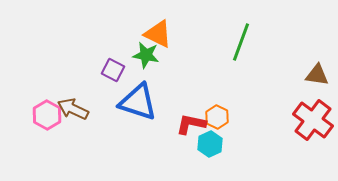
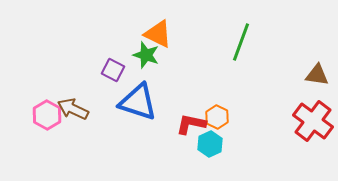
green star: rotated 8 degrees clockwise
red cross: moved 1 px down
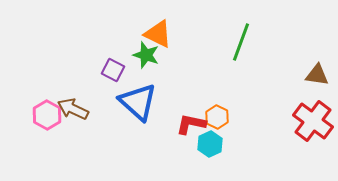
blue triangle: rotated 24 degrees clockwise
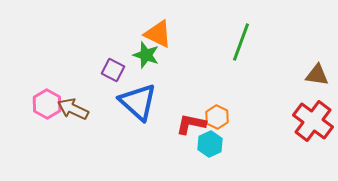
pink hexagon: moved 11 px up
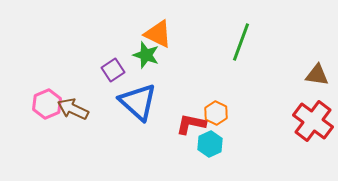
purple square: rotated 30 degrees clockwise
pink hexagon: rotated 8 degrees clockwise
orange hexagon: moved 1 px left, 4 px up
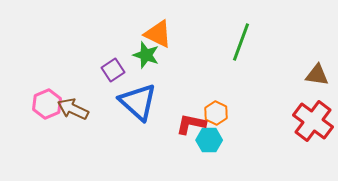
cyan hexagon: moved 1 px left, 4 px up; rotated 25 degrees clockwise
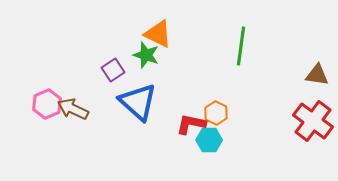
green line: moved 4 px down; rotated 12 degrees counterclockwise
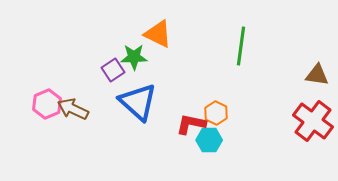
green star: moved 12 px left, 2 px down; rotated 20 degrees counterclockwise
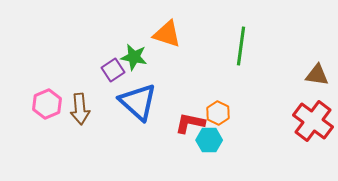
orange triangle: moved 9 px right; rotated 8 degrees counterclockwise
green star: rotated 12 degrees clockwise
brown arrow: moved 7 px right; rotated 120 degrees counterclockwise
orange hexagon: moved 2 px right
red L-shape: moved 1 px left, 1 px up
